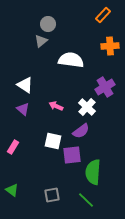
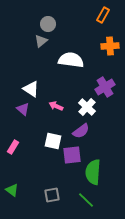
orange rectangle: rotated 14 degrees counterclockwise
white triangle: moved 6 px right, 4 px down
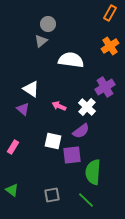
orange rectangle: moved 7 px right, 2 px up
orange cross: rotated 30 degrees counterclockwise
pink arrow: moved 3 px right
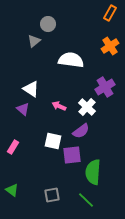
gray triangle: moved 7 px left
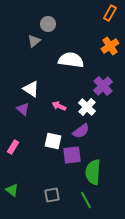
purple cross: moved 2 px left, 1 px up; rotated 12 degrees counterclockwise
green line: rotated 18 degrees clockwise
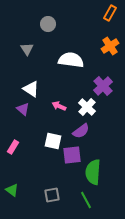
gray triangle: moved 7 px left, 8 px down; rotated 24 degrees counterclockwise
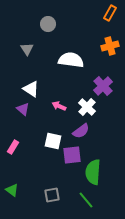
orange cross: rotated 18 degrees clockwise
green line: rotated 12 degrees counterclockwise
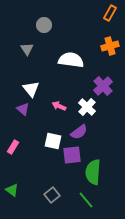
gray circle: moved 4 px left, 1 px down
white triangle: rotated 18 degrees clockwise
purple semicircle: moved 2 px left, 1 px down
gray square: rotated 28 degrees counterclockwise
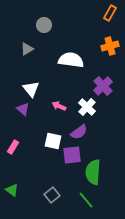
gray triangle: rotated 32 degrees clockwise
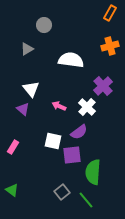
gray square: moved 10 px right, 3 px up
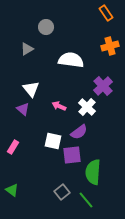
orange rectangle: moved 4 px left; rotated 63 degrees counterclockwise
gray circle: moved 2 px right, 2 px down
